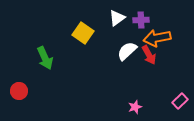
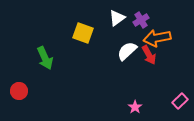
purple cross: rotated 28 degrees counterclockwise
yellow square: rotated 15 degrees counterclockwise
pink star: rotated 16 degrees counterclockwise
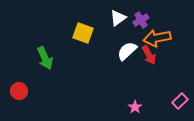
white triangle: moved 1 px right
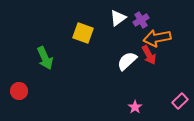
white semicircle: moved 10 px down
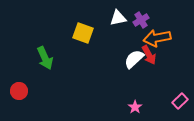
white triangle: rotated 24 degrees clockwise
white semicircle: moved 7 px right, 2 px up
